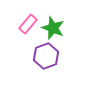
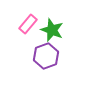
green star: moved 1 px left, 2 px down
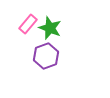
green star: moved 2 px left, 2 px up
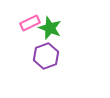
pink rectangle: moved 2 px right, 1 px up; rotated 24 degrees clockwise
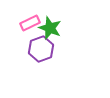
purple hexagon: moved 5 px left, 7 px up
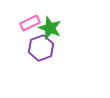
purple hexagon: moved 1 px up
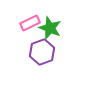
purple hexagon: moved 1 px right, 4 px down
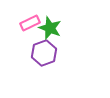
purple hexagon: moved 2 px right, 1 px down
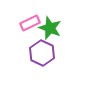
purple hexagon: moved 2 px left; rotated 15 degrees counterclockwise
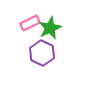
green star: rotated 25 degrees clockwise
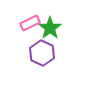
green star: rotated 10 degrees counterclockwise
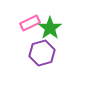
purple hexagon: rotated 20 degrees clockwise
